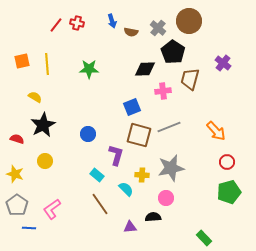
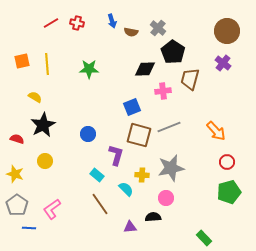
brown circle: moved 38 px right, 10 px down
red line: moved 5 px left, 2 px up; rotated 21 degrees clockwise
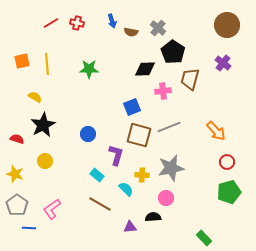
brown circle: moved 6 px up
brown line: rotated 25 degrees counterclockwise
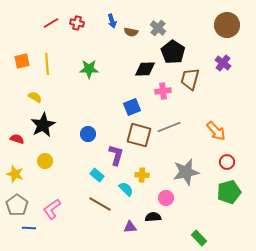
gray star: moved 15 px right, 4 px down
green rectangle: moved 5 px left
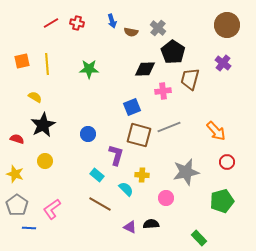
green pentagon: moved 7 px left, 9 px down
black semicircle: moved 2 px left, 7 px down
purple triangle: rotated 32 degrees clockwise
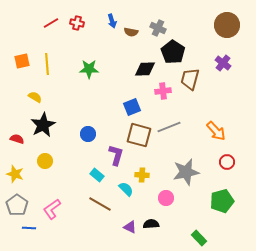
gray cross: rotated 14 degrees counterclockwise
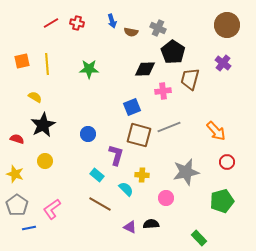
blue line: rotated 16 degrees counterclockwise
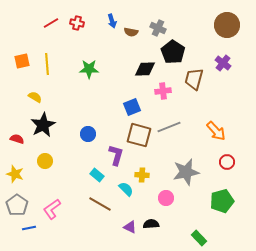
brown trapezoid: moved 4 px right
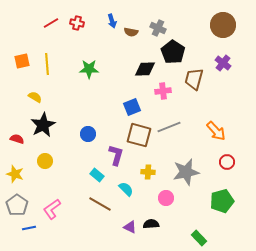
brown circle: moved 4 px left
yellow cross: moved 6 px right, 3 px up
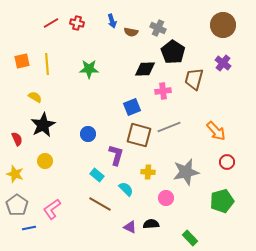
red semicircle: rotated 48 degrees clockwise
green rectangle: moved 9 px left
